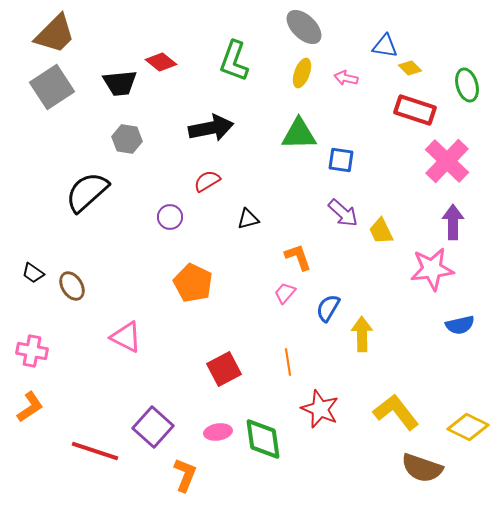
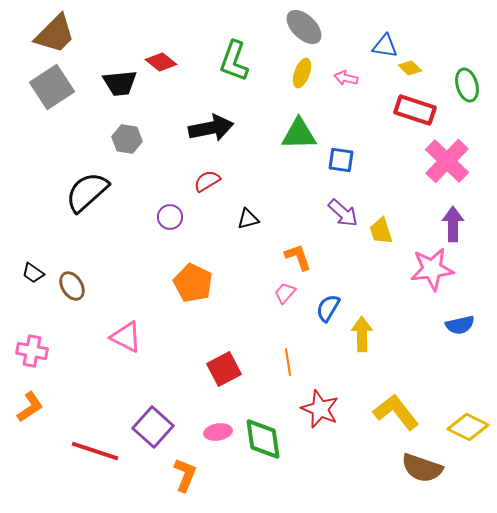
purple arrow at (453, 222): moved 2 px down
yellow trapezoid at (381, 231): rotated 8 degrees clockwise
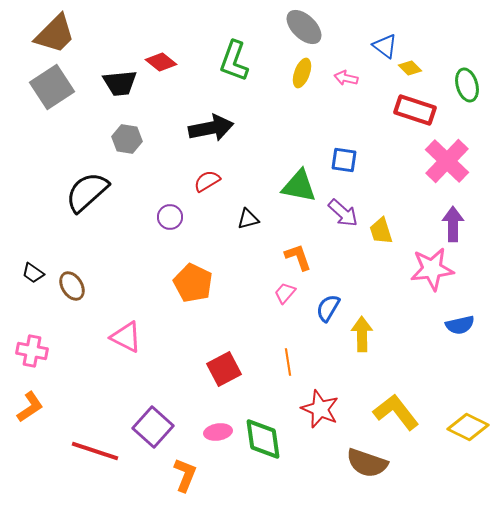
blue triangle at (385, 46): rotated 28 degrees clockwise
green triangle at (299, 134): moved 52 px down; rotated 12 degrees clockwise
blue square at (341, 160): moved 3 px right
brown semicircle at (422, 468): moved 55 px left, 5 px up
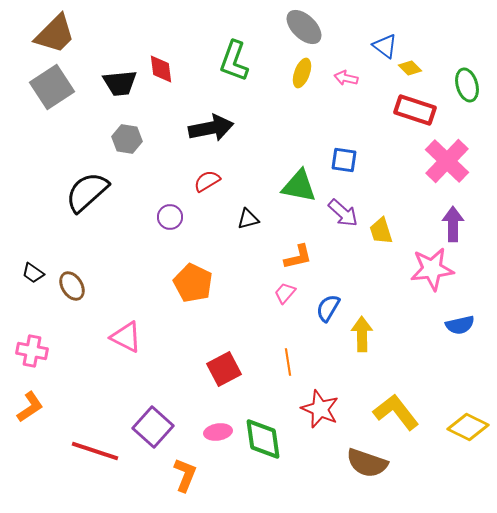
red diamond at (161, 62): moved 7 px down; rotated 44 degrees clockwise
orange L-shape at (298, 257): rotated 96 degrees clockwise
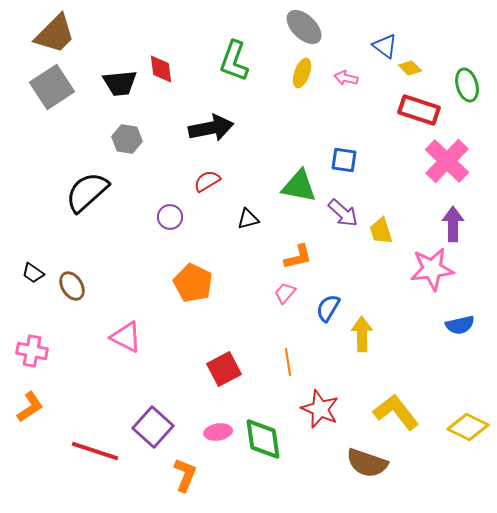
red rectangle at (415, 110): moved 4 px right
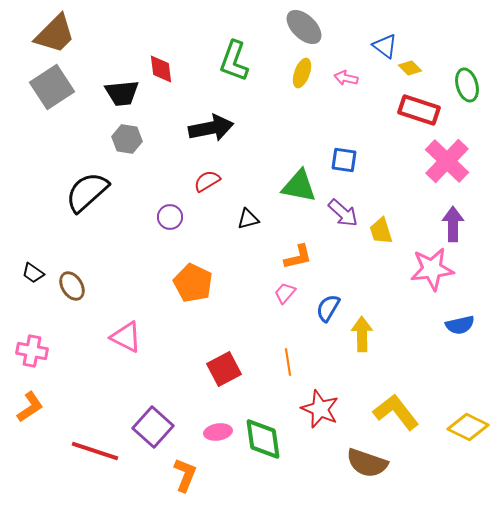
black trapezoid at (120, 83): moved 2 px right, 10 px down
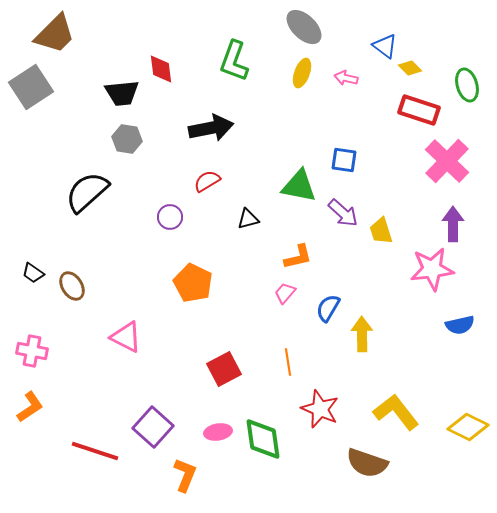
gray square at (52, 87): moved 21 px left
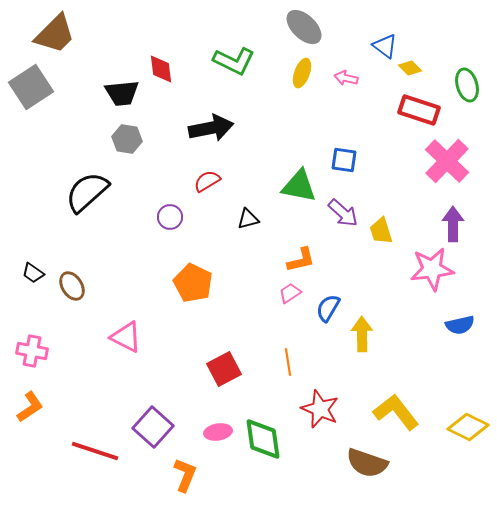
green L-shape at (234, 61): rotated 84 degrees counterclockwise
orange L-shape at (298, 257): moved 3 px right, 3 px down
pink trapezoid at (285, 293): moved 5 px right; rotated 15 degrees clockwise
